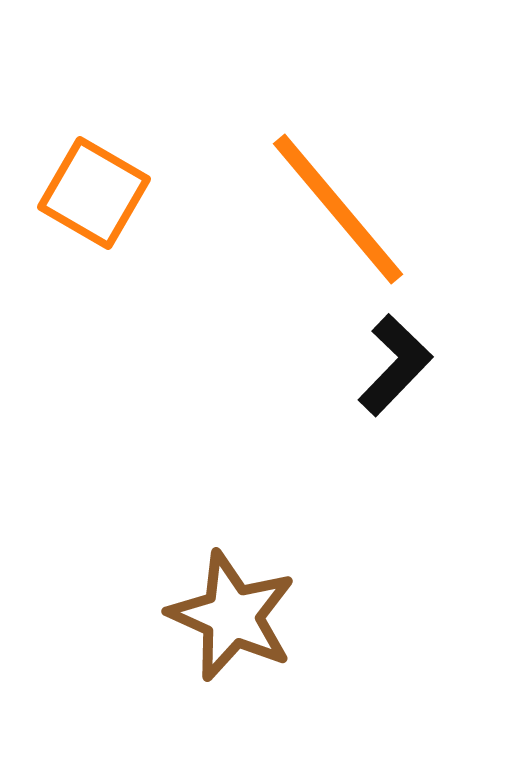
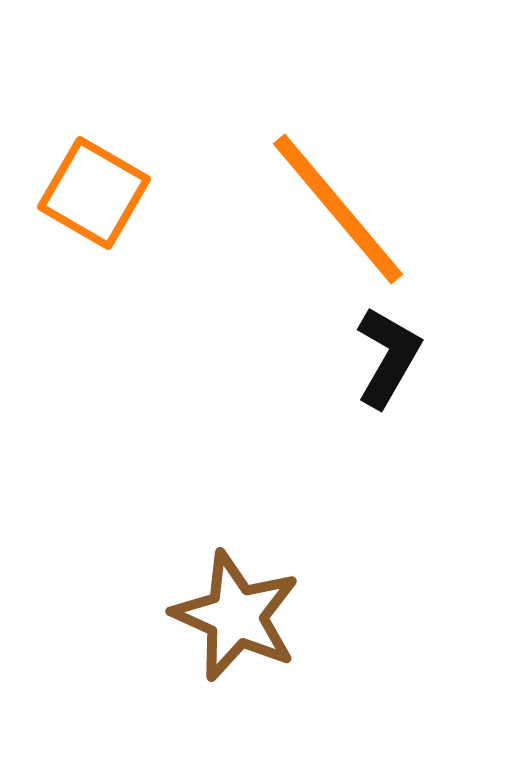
black L-shape: moved 7 px left, 8 px up; rotated 14 degrees counterclockwise
brown star: moved 4 px right
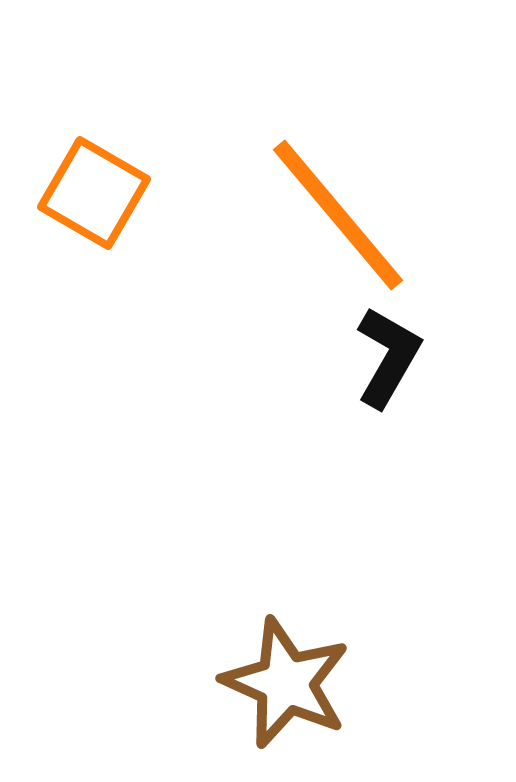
orange line: moved 6 px down
brown star: moved 50 px right, 67 px down
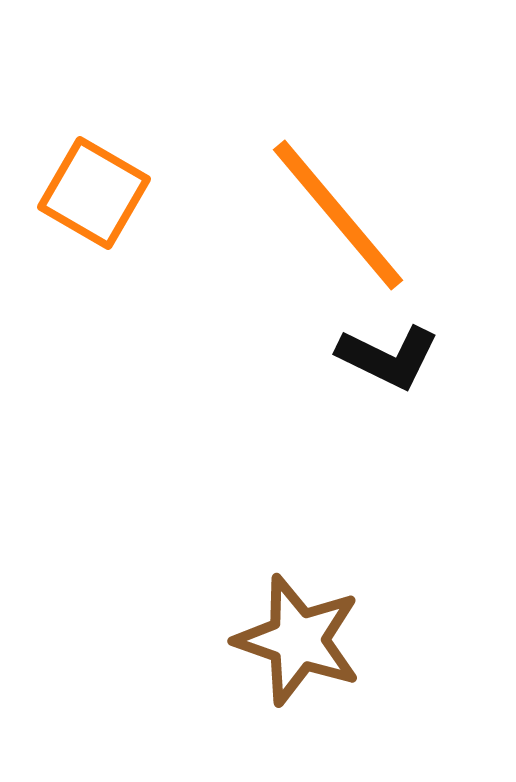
black L-shape: rotated 86 degrees clockwise
brown star: moved 12 px right, 43 px up; rotated 5 degrees counterclockwise
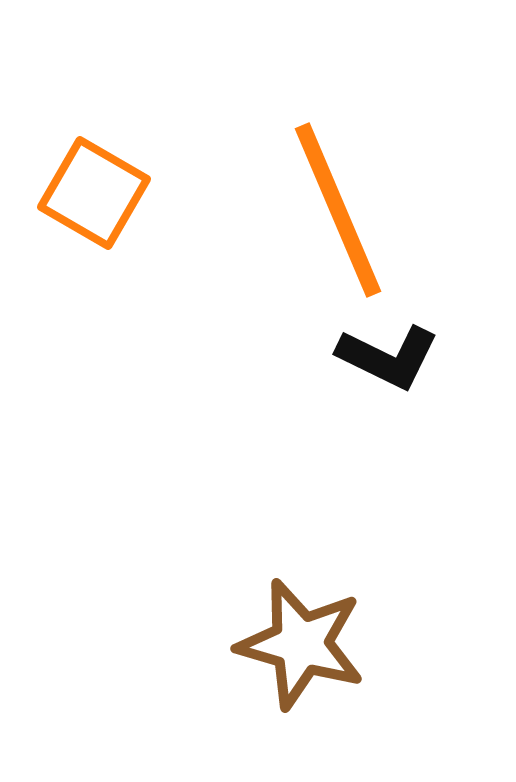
orange line: moved 5 px up; rotated 17 degrees clockwise
brown star: moved 3 px right, 4 px down; rotated 3 degrees counterclockwise
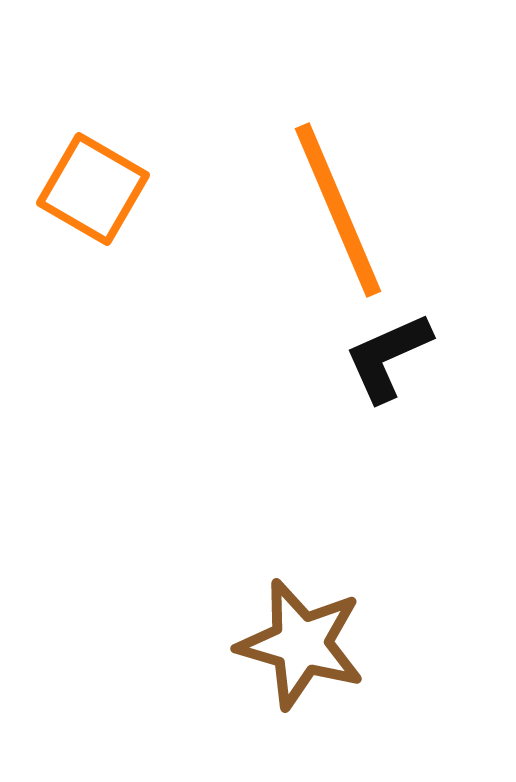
orange square: moved 1 px left, 4 px up
black L-shape: rotated 130 degrees clockwise
